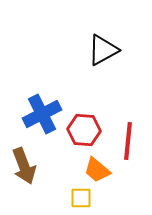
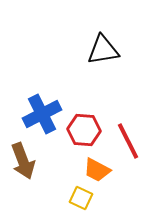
black triangle: rotated 20 degrees clockwise
red line: rotated 33 degrees counterclockwise
brown arrow: moved 1 px left, 5 px up
orange trapezoid: rotated 12 degrees counterclockwise
yellow square: rotated 25 degrees clockwise
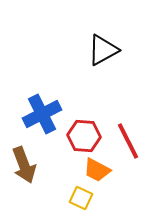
black triangle: rotated 20 degrees counterclockwise
red hexagon: moved 6 px down
brown arrow: moved 1 px right, 4 px down
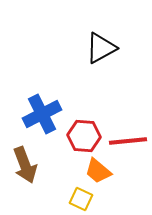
black triangle: moved 2 px left, 2 px up
red line: rotated 69 degrees counterclockwise
brown arrow: moved 1 px right
orange trapezoid: moved 1 px right, 1 px down; rotated 12 degrees clockwise
yellow square: moved 1 px down
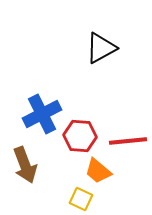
red hexagon: moved 4 px left
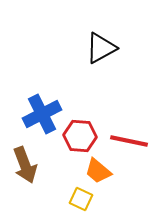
red line: moved 1 px right; rotated 18 degrees clockwise
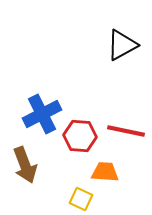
black triangle: moved 21 px right, 3 px up
red line: moved 3 px left, 10 px up
orange trapezoid: moved 7 px right, 1 px down; rotated 144 degrees clockwise
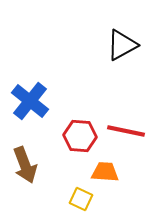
blue cross: moved 12 px left, 13 px up; rotated 24 degrees counterclockwise
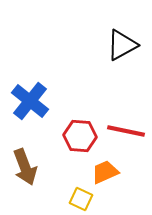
brown arrow: moved 2 px down
orange trapezoid: rotated 28 degrees counterclockwise
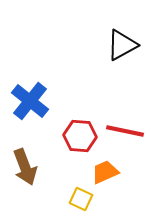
red line: moved 1 px left
